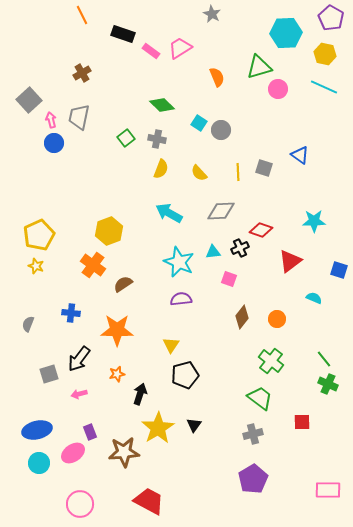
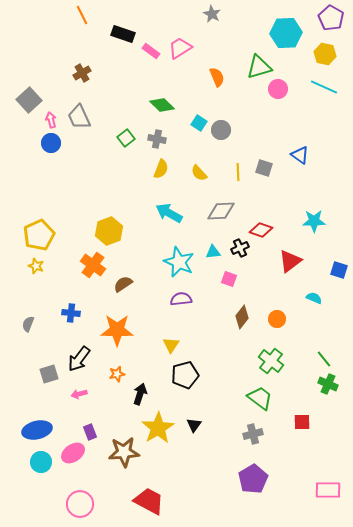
gray trapezoid at (79, 117): rotated 36 degrees counterclockwise
blue circle at (54, 143): moved 3 px left
cyan circle at (39, 463): moved 2 px right, 1 px up
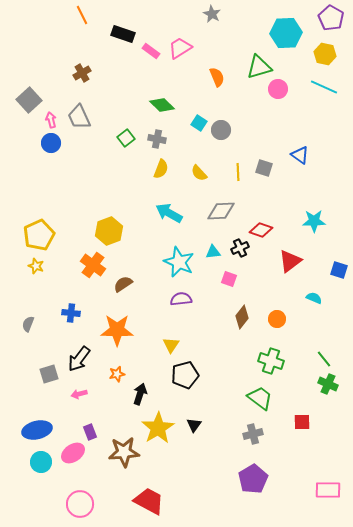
green cross at (271, 361): rotated 20 degrees counterclockwise
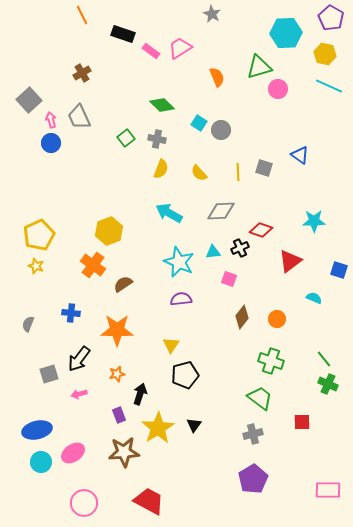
cyan line at (324, 87): moved 5 px right, 1 px up
purple rectangle at (90, 432): moved 29 px right, 17 px up
pink circle at (80, 504): moved 4 px right, 1 px up
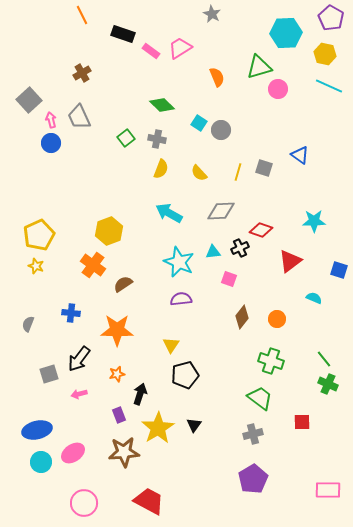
yellow line at (238, 172): rotated 18 degrees clockwise
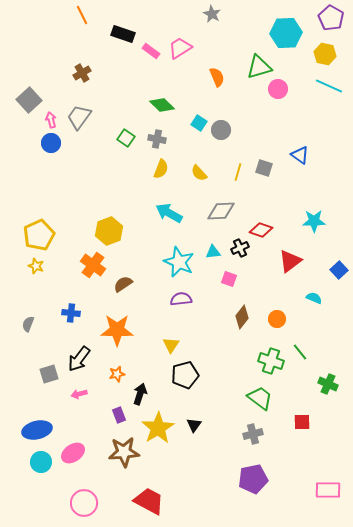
gray trapezoid at (79, 117): rotated 60 degrees clockwise
green square at (126, 138): rotated 18 degrees counterclockwise
blue square at (339, 270): rotated 30 degrees clockwise
green line at (324, 359): moved 24 px left, 7 px up
purple pentagon at (253, 479): rotated 20 degrees clockwise
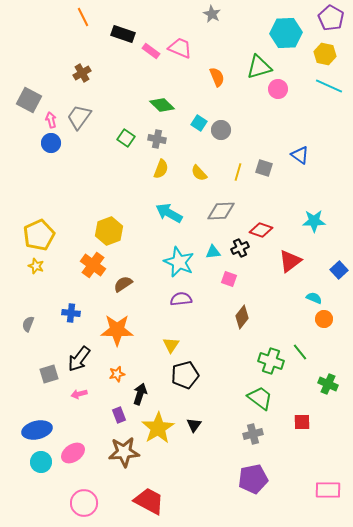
orange line at (82, 15): moved 1 px right, 2 px down
pink trapezoid at (180, 48): rotated 55 degrees clockwise
gray square at (29, 100): rotated 20 degrees counterclockwise
orange circle at (277, 319): moved 47 px right
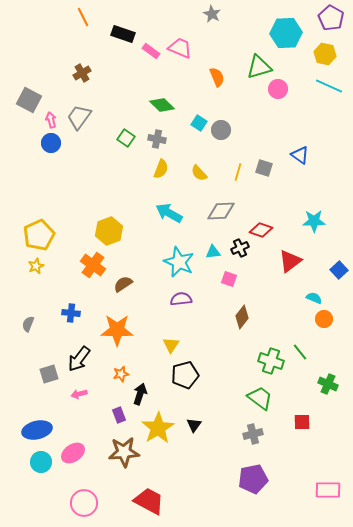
yellow star at (36, 266): rotated 28 degrees clockwise
orange star at (117, 374): moved 4 px right
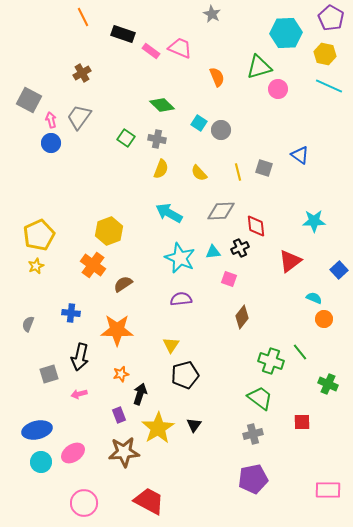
yellow line at (238, 172): rotated 30 degrees counterclockwise
red diamond at (261, 230): moved 5 px left, 4 px up; rotated 65 degrees clockwise
cyan star at (179, 262): moved 1 px right, 4 px up
black arrow at (79, 359): moved 1 px right, 2 px up; rotated 24 degrees counterclockwise
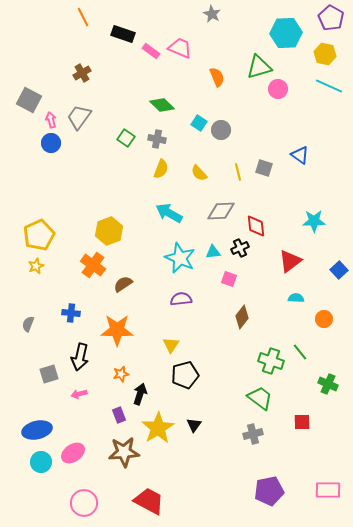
cyan semicircle at (314, 298): moved 18 px left; rotated 21 degrees counterclockwise
purple pentagon at (253, 479): moved 16 px right, 12 px down
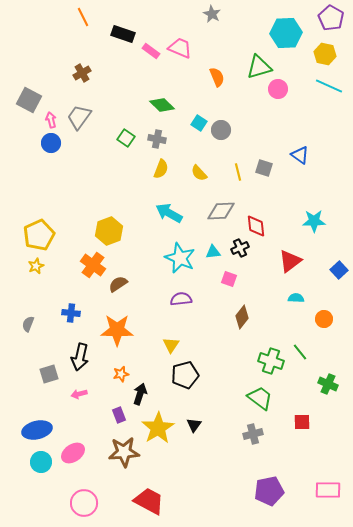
brown semicircle at (123, 284): moved 5 px left
